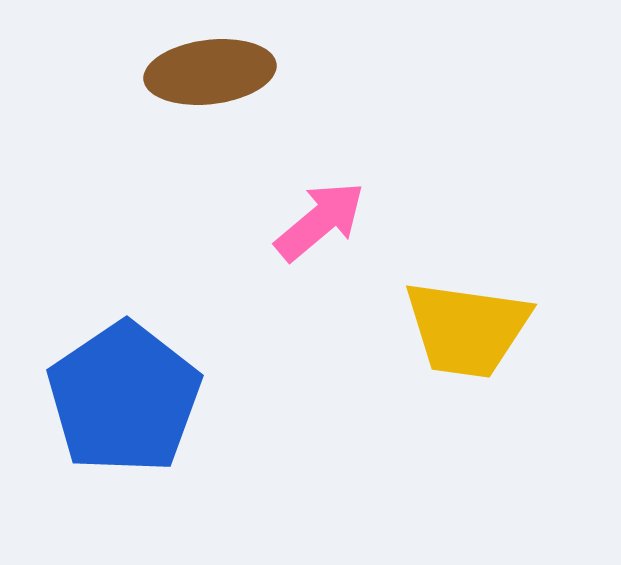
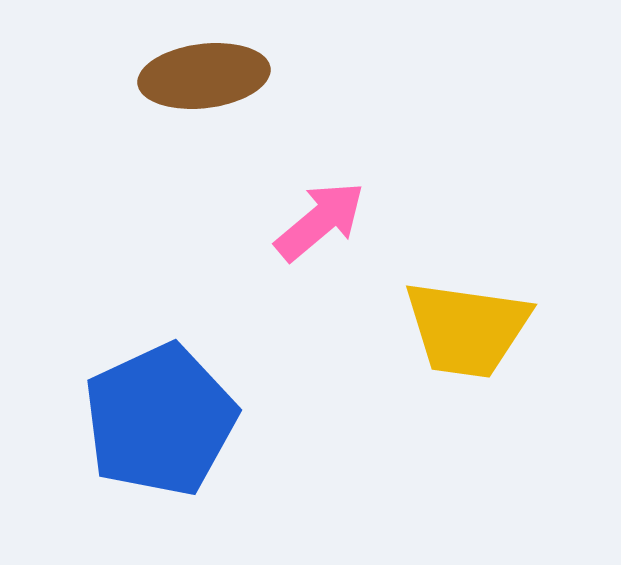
brown ellipse: moved 6 px left, 4 px down
blue pentagon: moved 36 px right, 22 px down; rotated 9 degrees clockwise
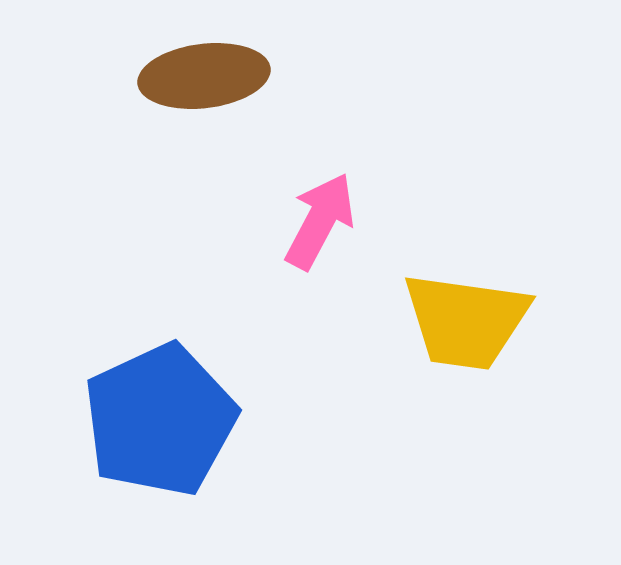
pink arrow: rotated 22 degrees counterclockwise
yellow trapezoid: moved 1 px left, 8 px up
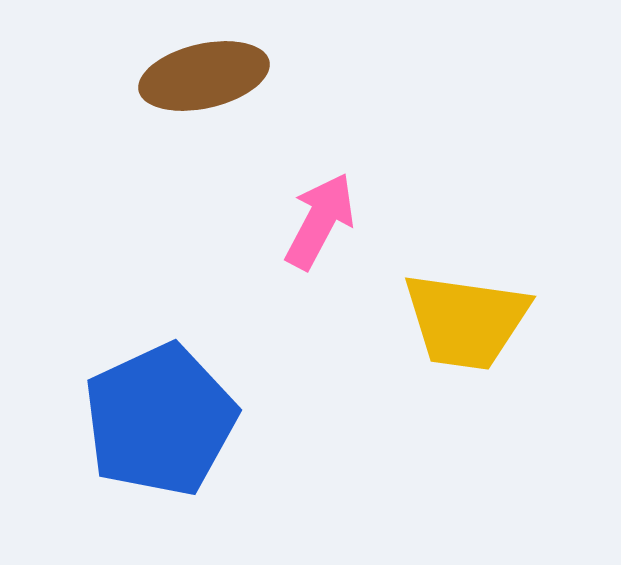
brown ellipse: rotated 6 degrees counterclockwise
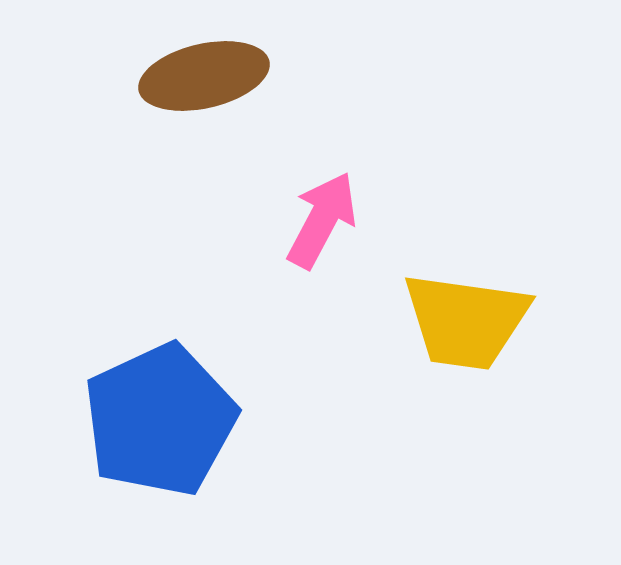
pink arrow: moved 2 px right, 1 px up
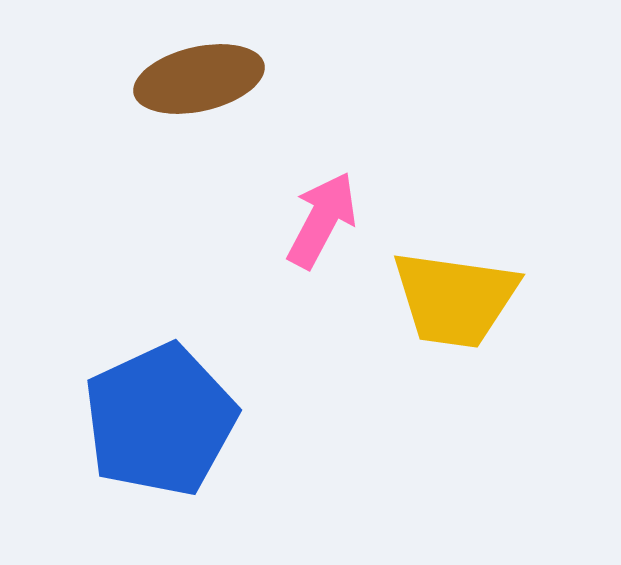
brown ellipse: moved 5 px left, 3 px down
yellow trapezoid: moved 11 px left, 22 px up
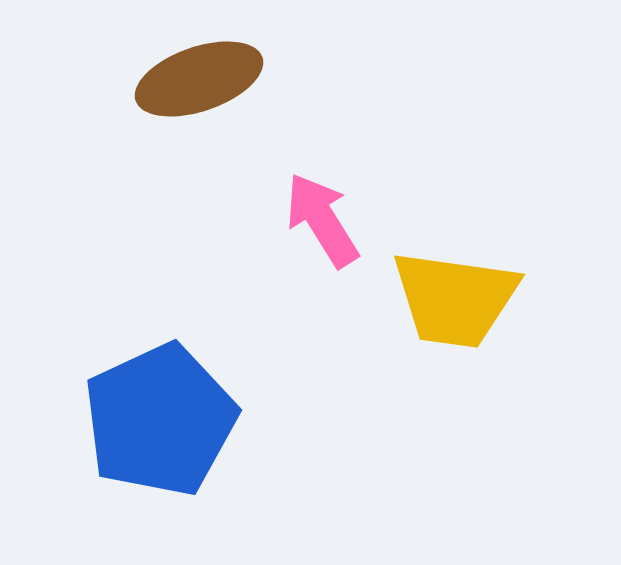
brown ellipse: rotated 6 degrees counterclockwise
pink arrow: rotated 60 degrees counterclockwise
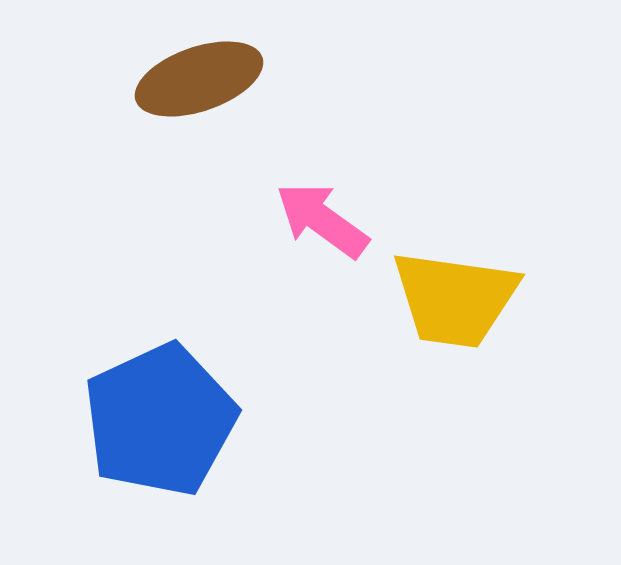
pink arrow: rotated 22 degrees counterclockwise
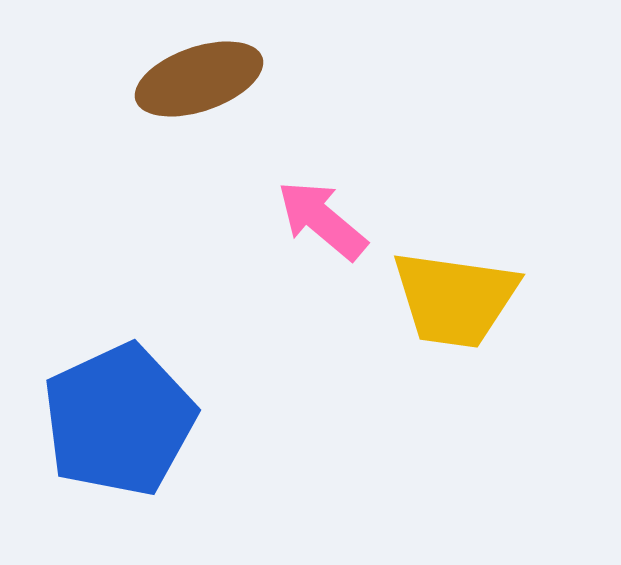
pink arrow: rotated 4 degrees clockwise
blue pentagon: moved 41 px left
